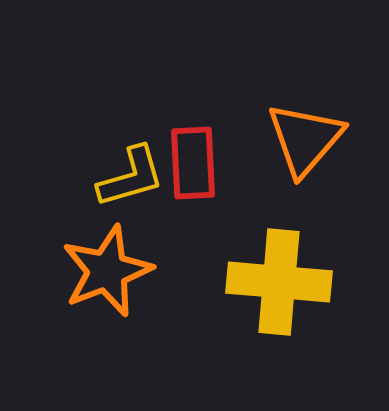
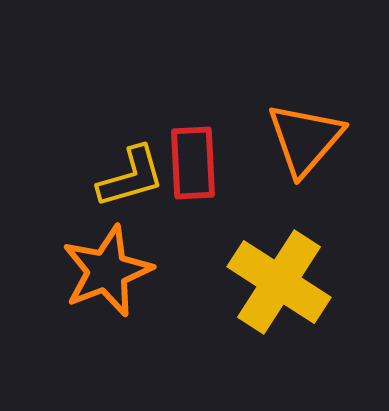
yellow cross: rotated 28 degrees clockwise
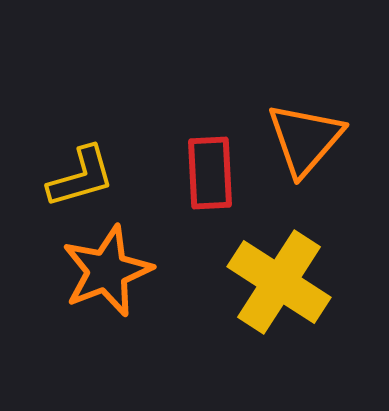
red rectangle: moved 17 px right, 10 px down
yellow L-shape: moved 50 px left
